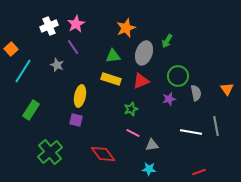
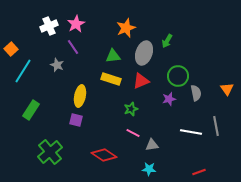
red diamond: moved 1 px right, 1 px down; rotated 20 degrees counterclockwise
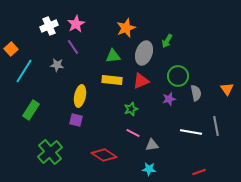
gray star: rotated 16 degrees counterclockwise
cyan line: moved 1 px right
yellow rectangle: moved 1 px right, 1 px down; rotated 12 degrees counterclockwise
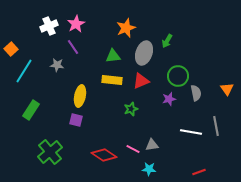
pink line: moved 16 px down
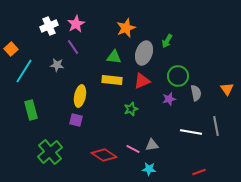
green triangle: moved 1 px right, 1 px down; rotated 14 degrees clockwise
red triangle: moved 1 px right
green rectangle: rotated 48 degrees counterclockwise
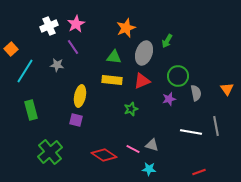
cyan line: moved 1 px right
gray triangle: rotated 24 degrees clockwise
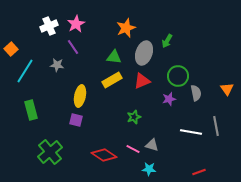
yellow rectangle: rotated 36 degrees counterclockwise
green star: moved 3 px right, 8 px down
